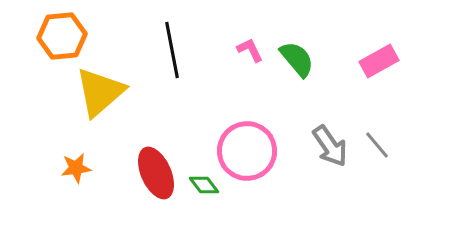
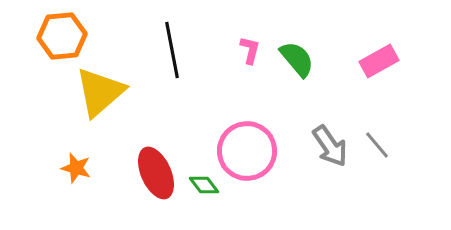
pink L-shape: rotated 40 degrees clockwise
orange star: rotated 24 degrees clockwise
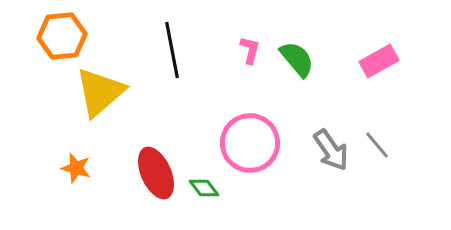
gray arrow: moved 1 px right, 4 px down
pink circle: moved 3 px right, 8 px up
green diamond: moved 3 px down
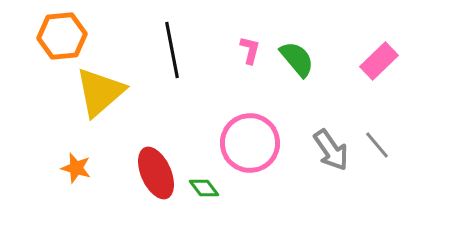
pink rectangle: rotated 15 degrees counterclockwise
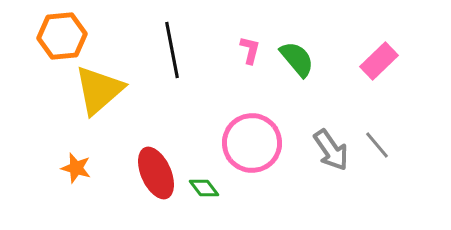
yellow triangle: moved 1 px left, 2 px up
pink circle: moved 2 px right
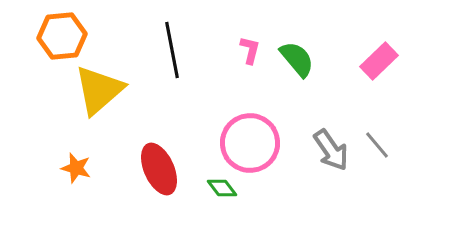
pink circle: moved 2 px left
red ellipse: moved 3 px right, 4 px up
green diamond: moved 18 px right
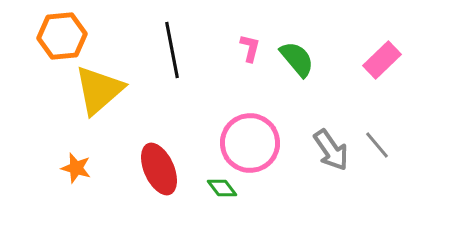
pink L-shape: moved 2 px up
pink rectangle: moved 3 px right, 1 px up
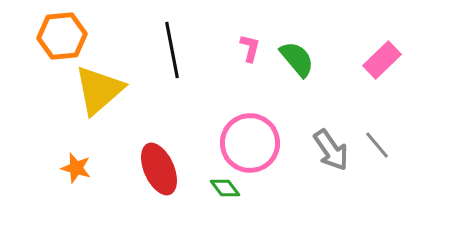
green diamond: moved 3 px right
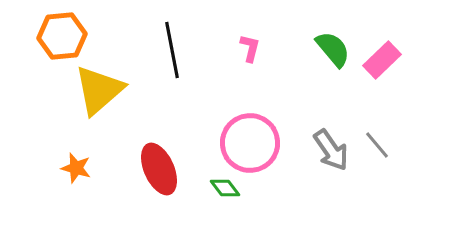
green semicircle: moved 36 px right, 10 px up
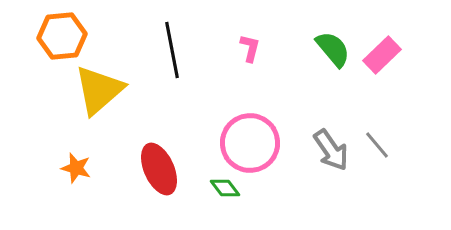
pink rectangle: moved 5 px up
